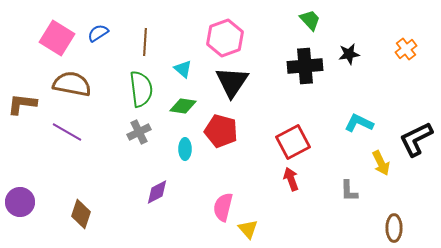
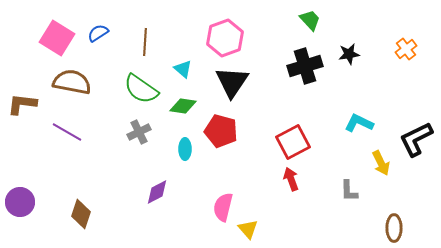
black cross: rotated 12 degrees counterclockwise
brown semicircle: moved 2 px up
green semicircle: rotated 132 degrees clockwise
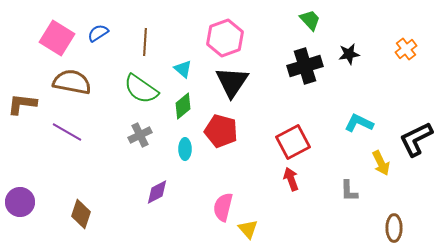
green diamond: rotated 48 degrees counterclockwise
gray cross: moved 1 px right, 3 px down
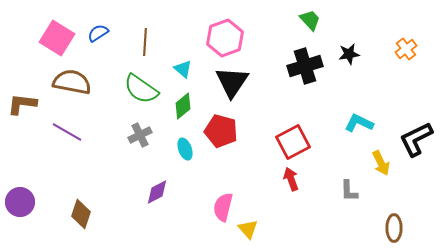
cyan ellipse: rotated 20 degrees counterclockwise
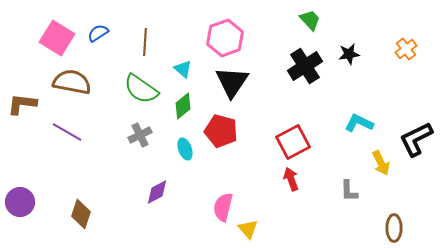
black cross: rotated 16 degrees counterclockwise
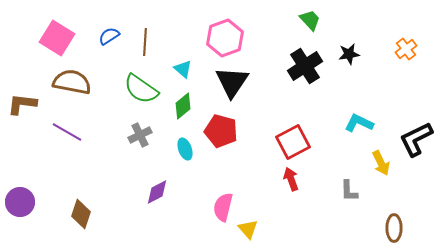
blue semicircle: moved 11 px right, 3 px down
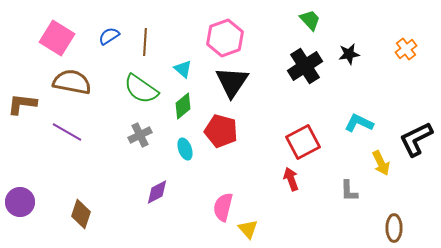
red square: moved 10 px right
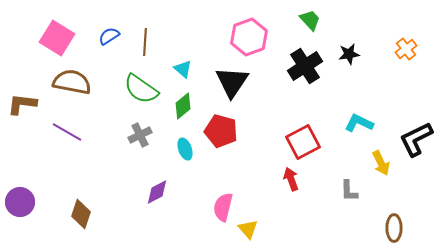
pink hexagon: moved 24 px right, 1 px up
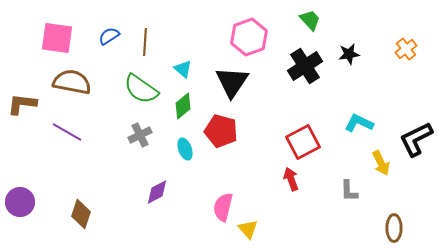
pink square: rotated 24 degrees counterclockwise
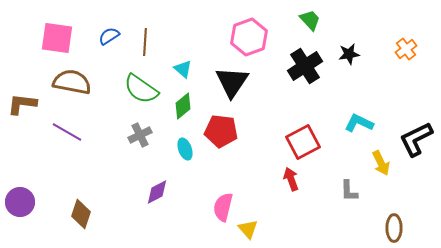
red pentagon: rotated 8 degrees counterclockwise
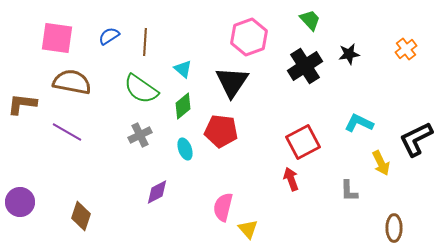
brown diamond: moved 2 px down
